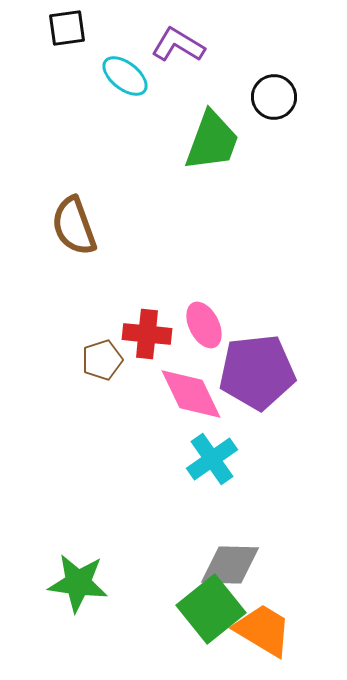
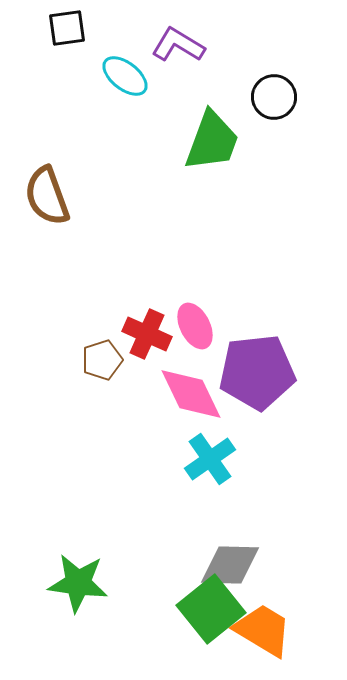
brown semicircle: moved 27 px left, 30 px up
pink ellipse: moved 9 px left, 1 px down
red cross: rotated 18 degrees clockwise
cyan cross: moved 2 px left
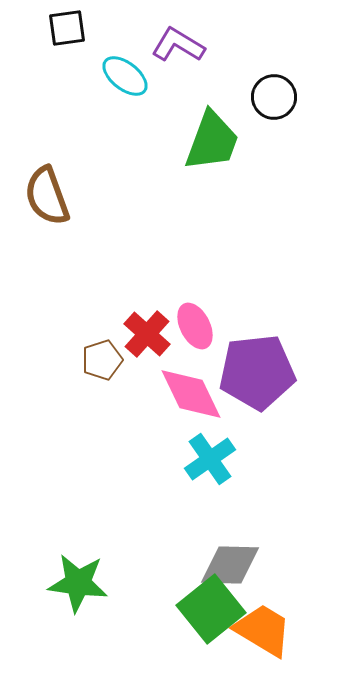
red cross: rotated 18 degrees clockwise
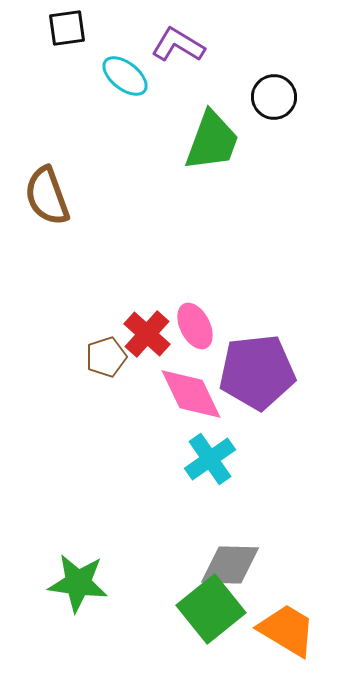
brown pentagon: moved 4 px right, 3 px up
orange trapezoid: moved 24 px right
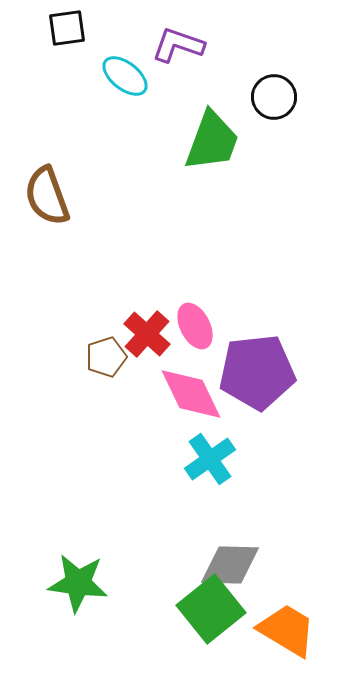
purple L-shape: rotated 12 degrees counterclockwise
